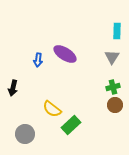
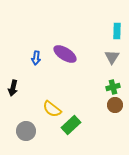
blue arrow: moved 2 px left, 2 px up
gray circle: moved 1 px right, 3 px up
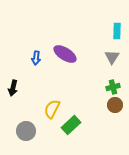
yellow semicircle: rotated 78 degrees clockwise
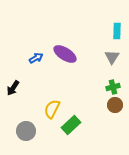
blue arrow: rotated 128 degrees counterclockwise
black arrow: rotated 21 degrees clockwise
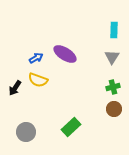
cyan rectangle: moved 3 px left, 1 px up
black arrow: moved 2 px right
brown circle: moved 1 px left, 4 px down
yellow semicircle: moved 14 px left, 29 px up; rotated 96 degrees counterclockwise
green rectangle: moved 2 px down
gray circle: moved 1 px down
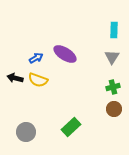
black arrow: moved 10 px up; rotated 70 degrees clockwise
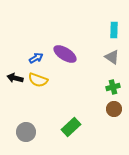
gray triangle: rotated 28 degrees counterclockwise
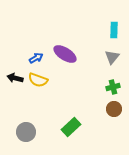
gray triangle: rotated 35 degrees clockwise
